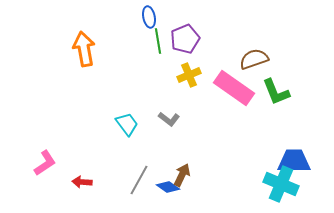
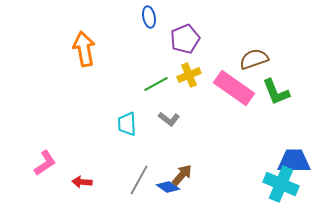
green line: moved 2 px left, 43 px down; rotated 70 degrees clockwise
cyan trapezoid: rotated 145 degrees counterclockwise
brown arrow: rotated 15 degrees clockwise
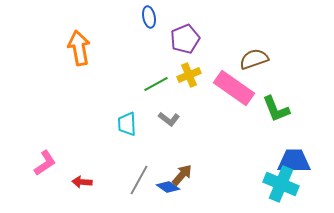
orange arrow: moved 5 px left, 1 px up
green L-shape: moved 17 px down
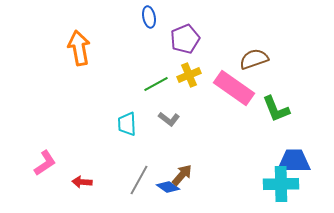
cyan cross: rotated 24 degrees counterclockwise
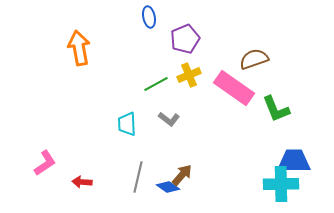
gray line: moved 1 px left, 3 px up; rotated 16 degrees counterclockwise
